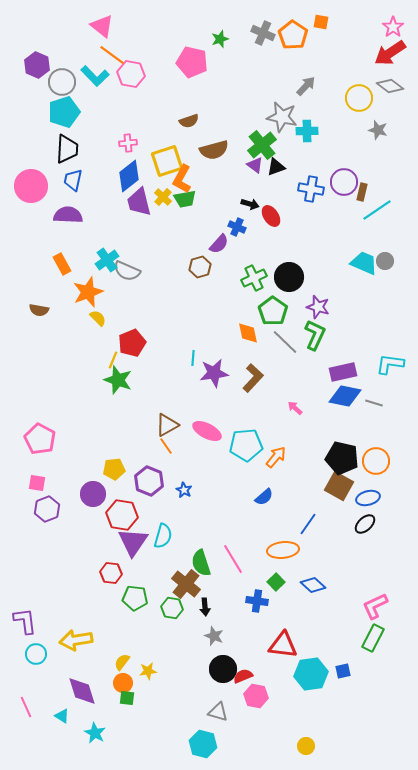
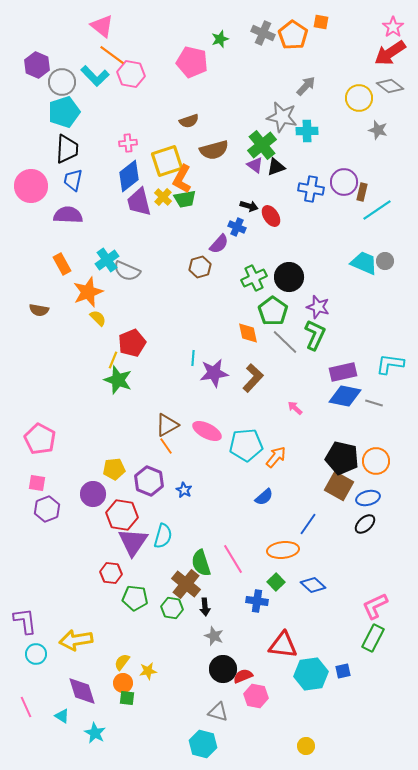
black arrow at (250, 204): moved 1 px left, 2 px down
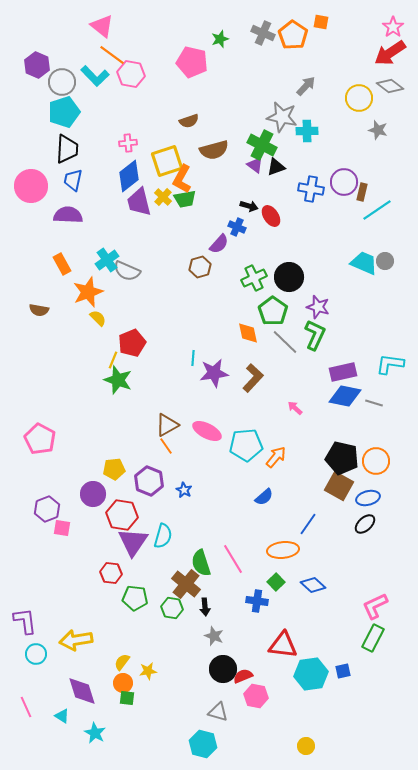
green cross at (262, 145): rotated 24 degrees counterclockwise
pink square at (37, 483): moved 25 px right, 45 px down
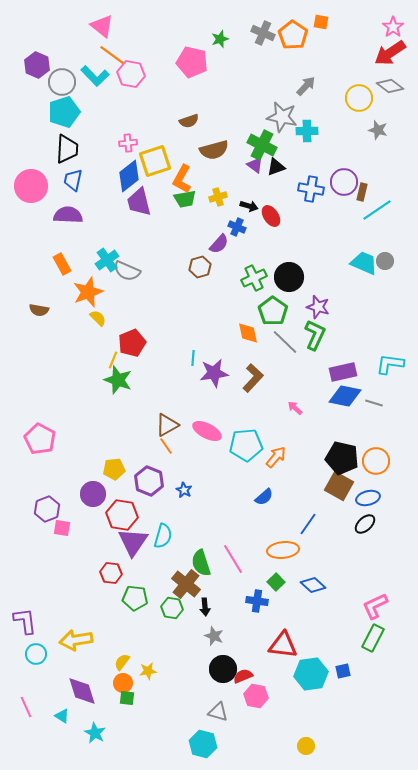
yellow square at (167, 161): moved 12 px left
yellow cross at (163, 197): moved 55 px right; rotated 30 degrees clockwise
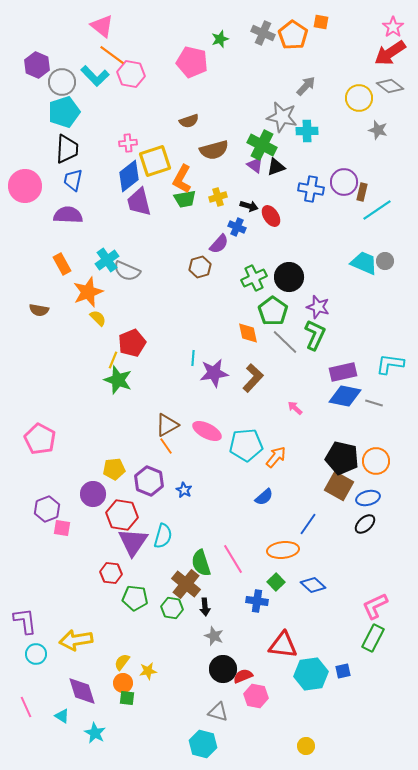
pink circle at (31, 186): moved 6 px left
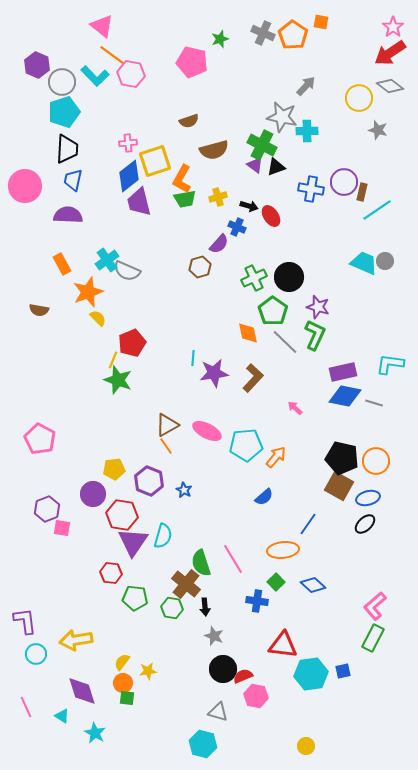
pink L-shape at (375, 606): rotated 16 degrees counterclockwise
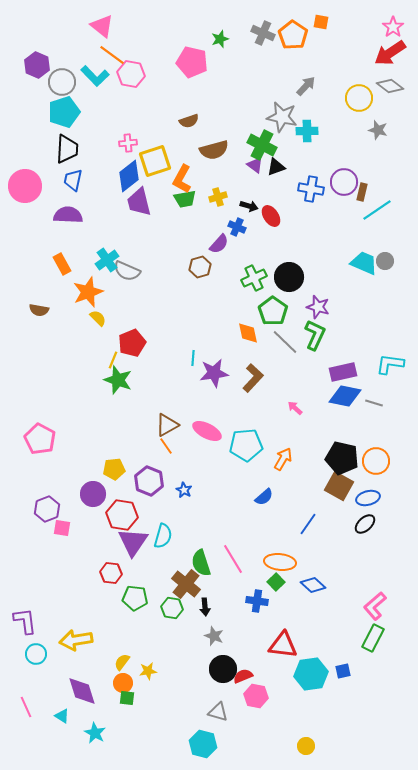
orange arrow at (276, 457): moved 7 px right, 2 px down; rotated 10 degrees counterclockwise
orange ellipse at (283, 550): moved 3 px left, 12 px down; rotated 12 degrees clockwise
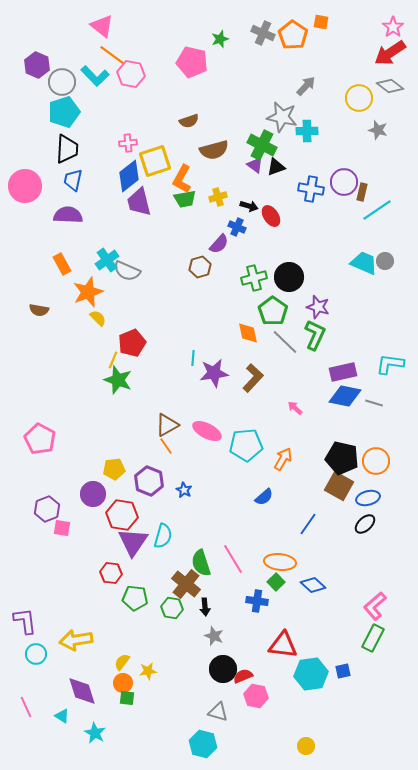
green cross at (254, 278): rotated 10 degrees clockwise
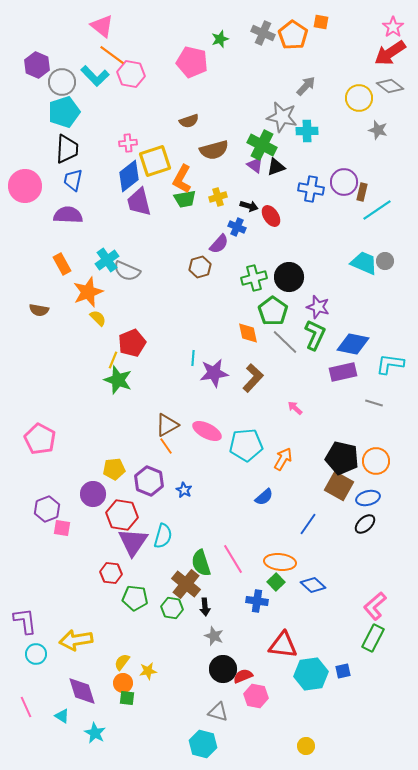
blue diamond at (345, 396): moved 8 px right, 52 px up
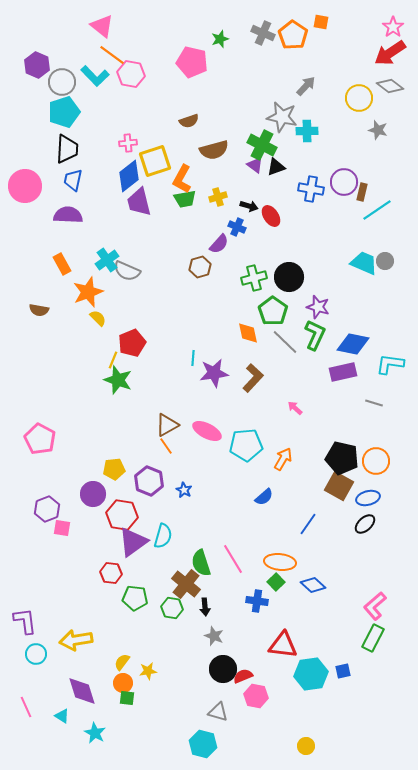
purple triangle at (133, 542): rotated 20 degrees clockwise
